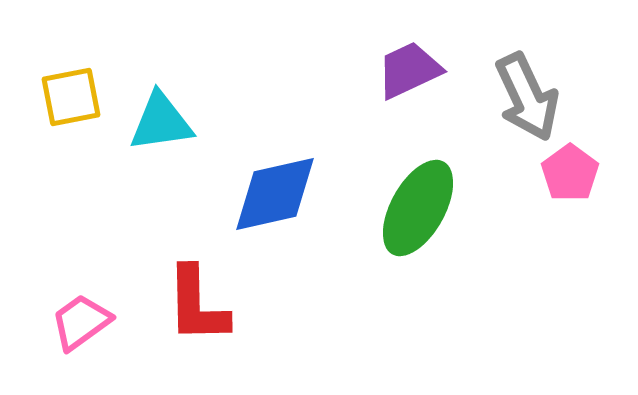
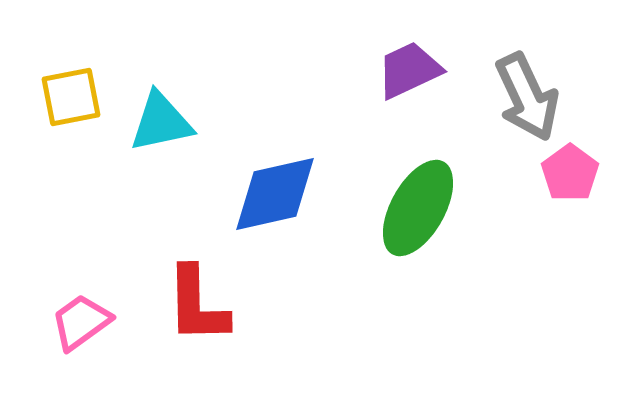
cyan triangle: rotated 4 degrees counterclockwise
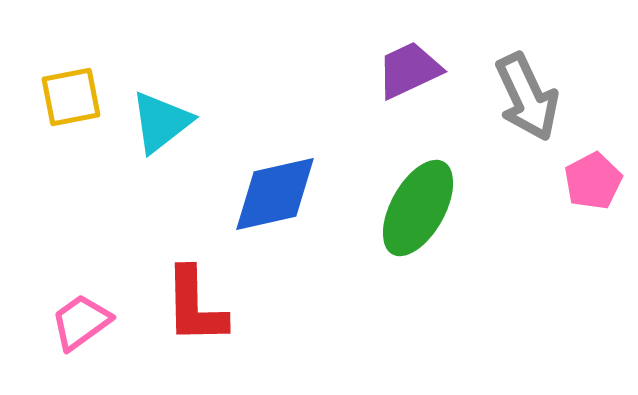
cyan triangle: rotated 26 degrees counterclockwise
pink pentagon: moved 23 px right, 8 px down; rotated 8 degrees clockwise
red L-shape: moved 2 px left, 1 px down
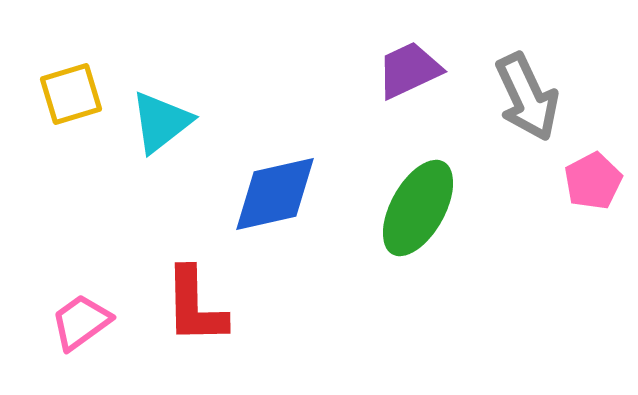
yellow square: moved 3 px up; rotated 6 degrees counterclockwise
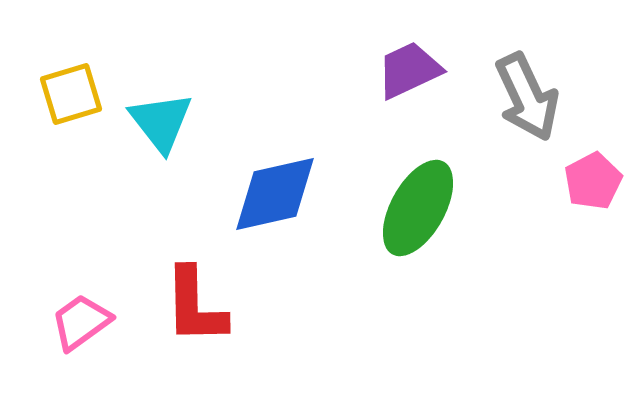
cyan triangle: rotated 30 degrees counterclockwise
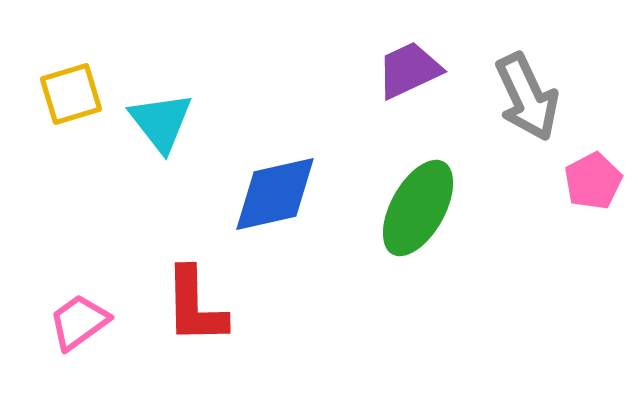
pink trapezoid: moved 2 px left
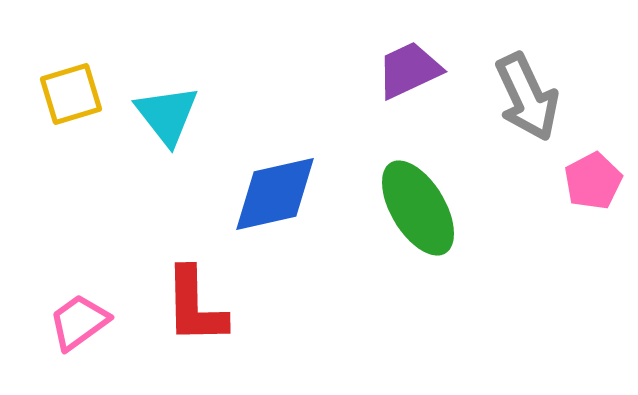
cyan triangle: moved 6 px right, 7 px up
green ellipse: rotated 60 degrees counterclockwise
